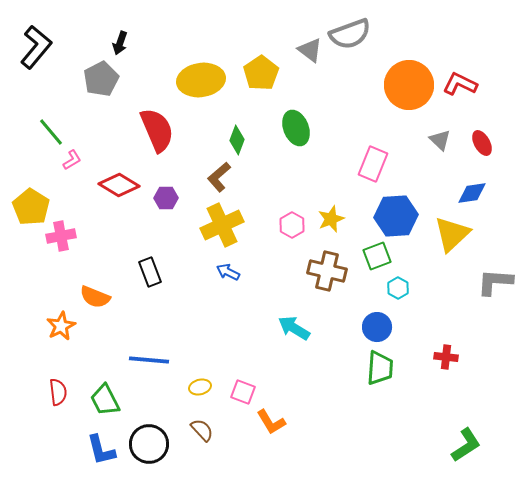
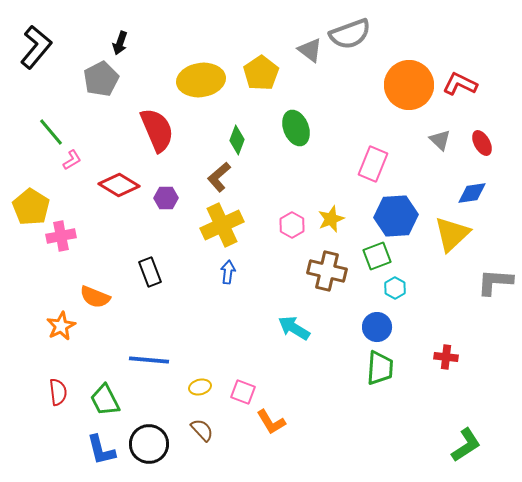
blue arrow at (228, 272): rotated 70 degrees clockwise
cyan hexagon at (398, 288): moved 3 px left
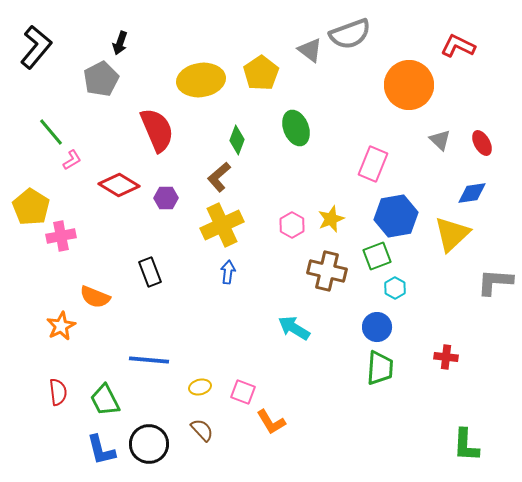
red L-shape at (460, 84): moved 2 px left, 38 px up
blue hexagon at (396, 216): rotated 6 degrees counterclockwise
green L-shape at (466, 445): rotated 126 degrees clockwise
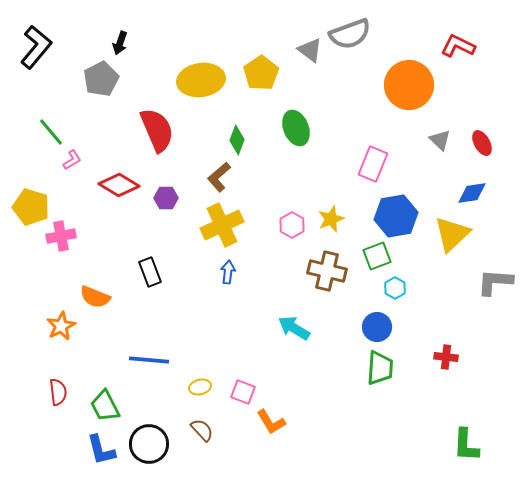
yellow pentagon at (31, 207): rotated 15 degrees counterclockwise
green trapezoid at (105, 400): moved 6 px down
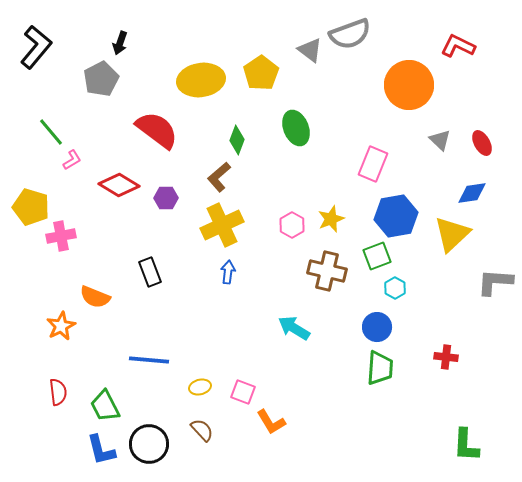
red semicircle at (157, 130): rotated 30 degrees counterclockwise
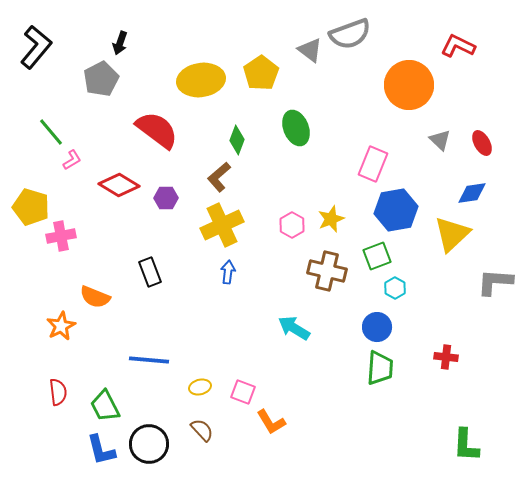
blue hexagon at (396, 216): moved 6 px up
